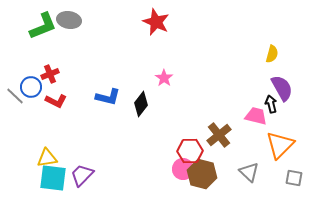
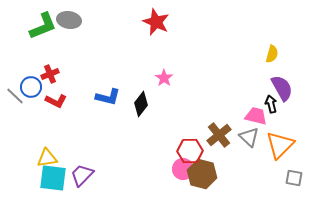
gray triangle: moved 35 px up
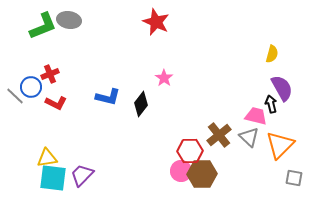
red L-shape: moved 2 px down
pink circle: moved 2 px left, 2 px down
brown hexagon: rotated 16 degrees counterclockwise
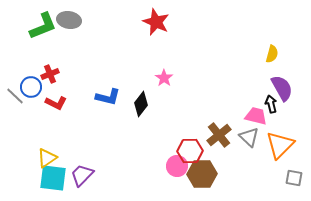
yellow triangle: rotated 25 degrees counterclockwise
pink circle: moved 4 px left, 5 px up
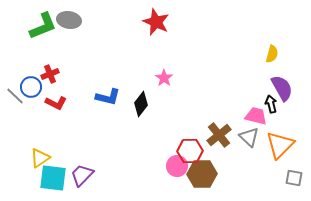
yellow triangle: moved 7 px left
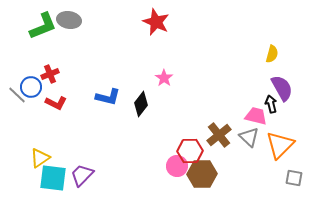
gray line: moved 2 px right, 1 px up
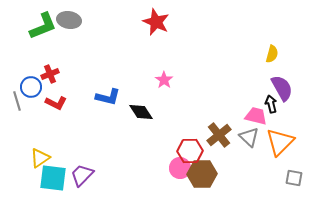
pink star: moved 2 px down
gray line: moved 6 px down; rotated 30 degrees clockwise
black diamond: moved 8 px down; rotated 70 degrees counterclockwise
orange triangle: moved 3 px up
pink circle: moved 3 px right, 2 px down
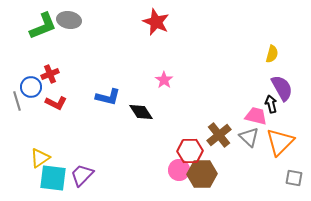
pink circle: moved 1 px left, 2 px down
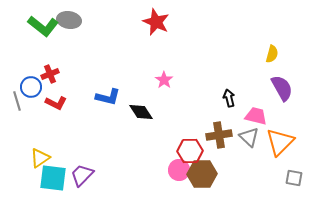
green L-shape: rotated 60 degrees clockwise
black arrow: moved 42 px left, 6 px up
brown cross: rotated 30 degrees clockwise
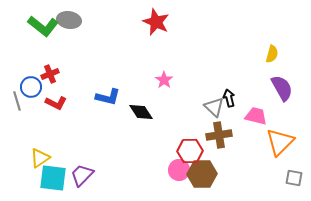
gray triangle: moved 35 px left, 30 px up
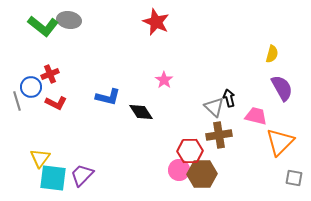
yellow triangle: rotated 20 degrees counterclockwise
